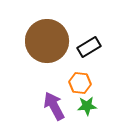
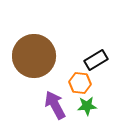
brown circle: moved 13 px left, 15 px down
black rectangle: moved 7 px right, 13 px down
purple arrow: moved 1 px right, 1 px up
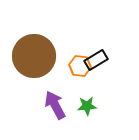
orange hexagon: moved 17 px up
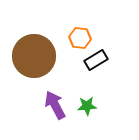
orange hexagon: moved 28 px up
